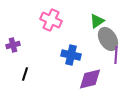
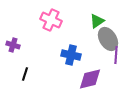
purple cross: rotated 32 degrees clockwise
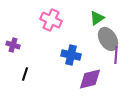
green triangle: moved 3 px up
